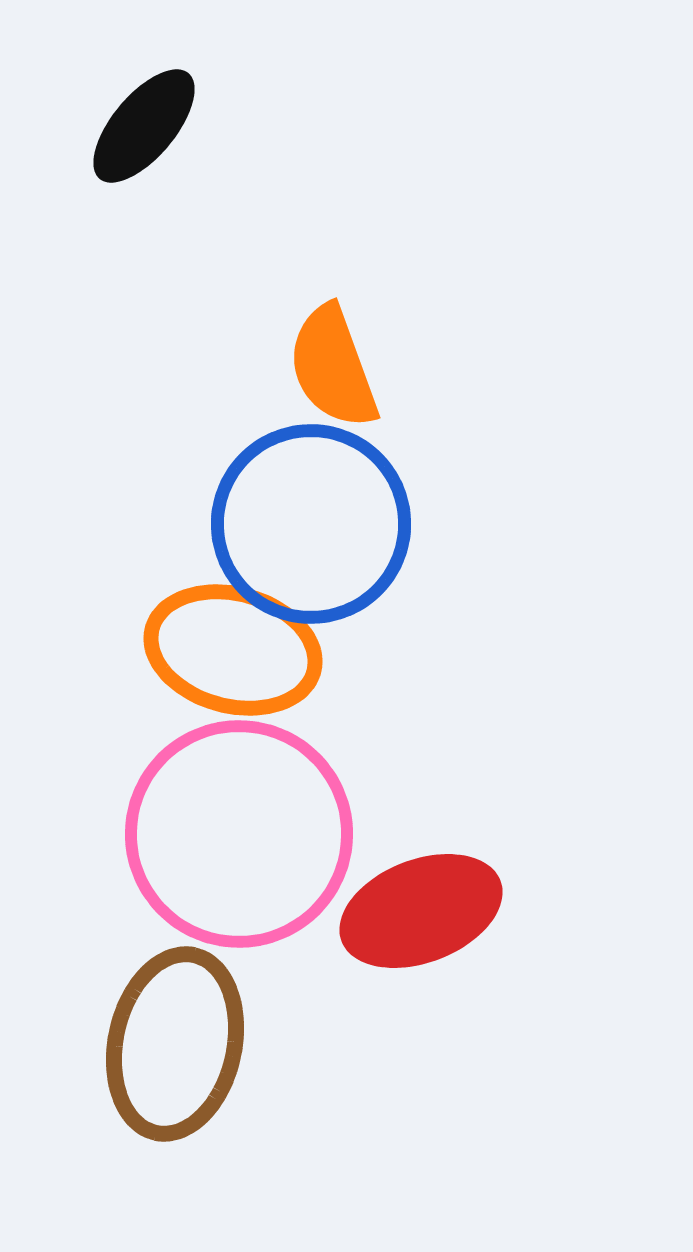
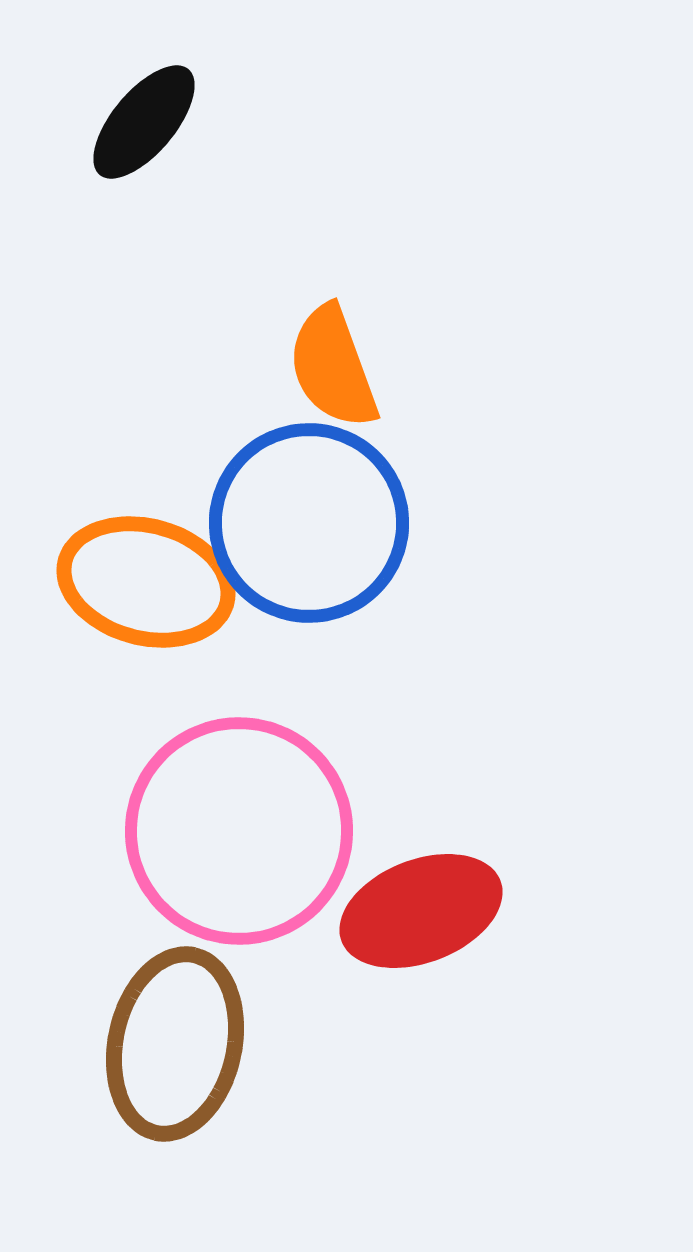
black ellipse: moved 4 px up
blue circle: moved 2 px left, 1 px up
orange ellipse: moved 87 px left, 68 px up
pink circle: moved 3 px up
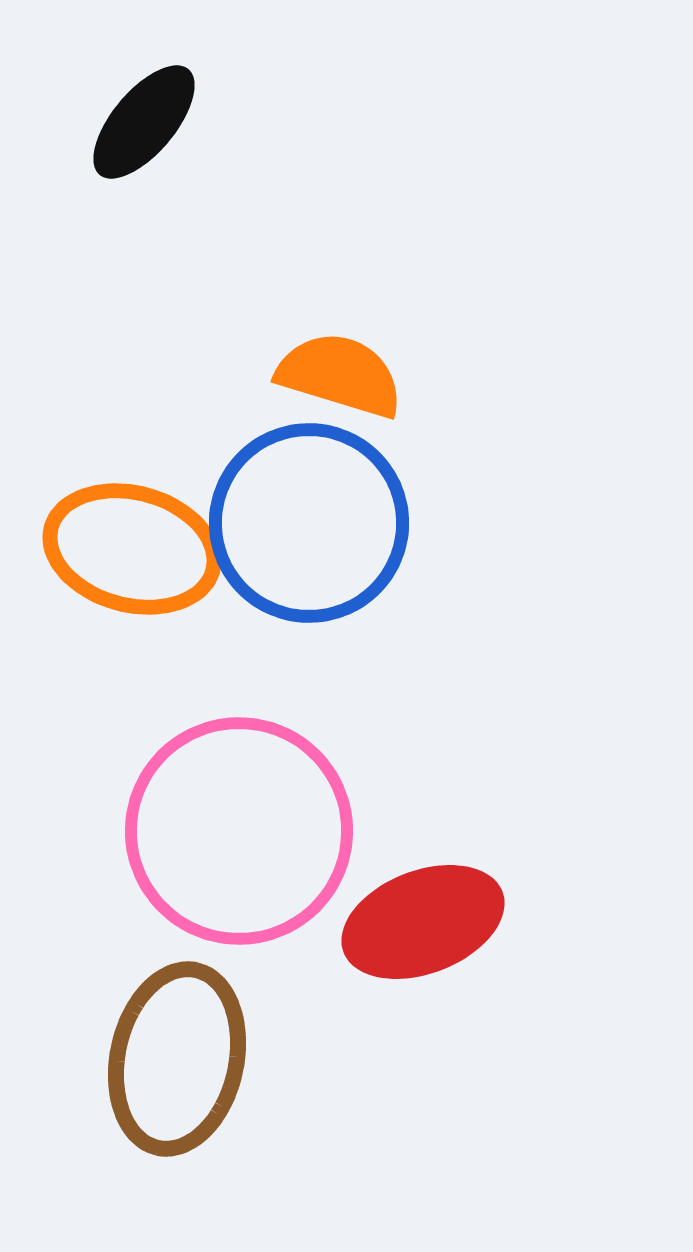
orange semicircle: moved 7 px right, 8 px down; rotated 127 degrees clockwise
orange ellipse: moved 14 px left, 33 px up
red ellipse: moved 2 px right, 11 px down
brown ellipse: moved 2 px right, 15 px down
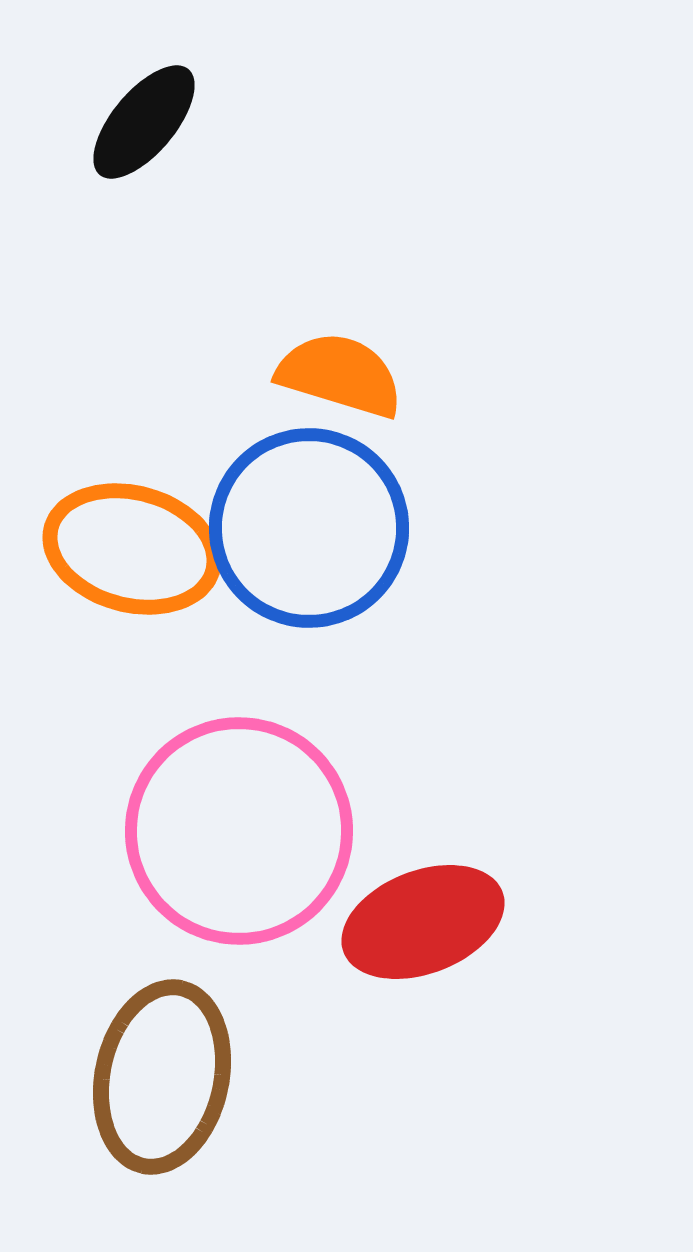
blue circle: moved 5 px down
brown ellipse: moved 15 px left, 18 px down
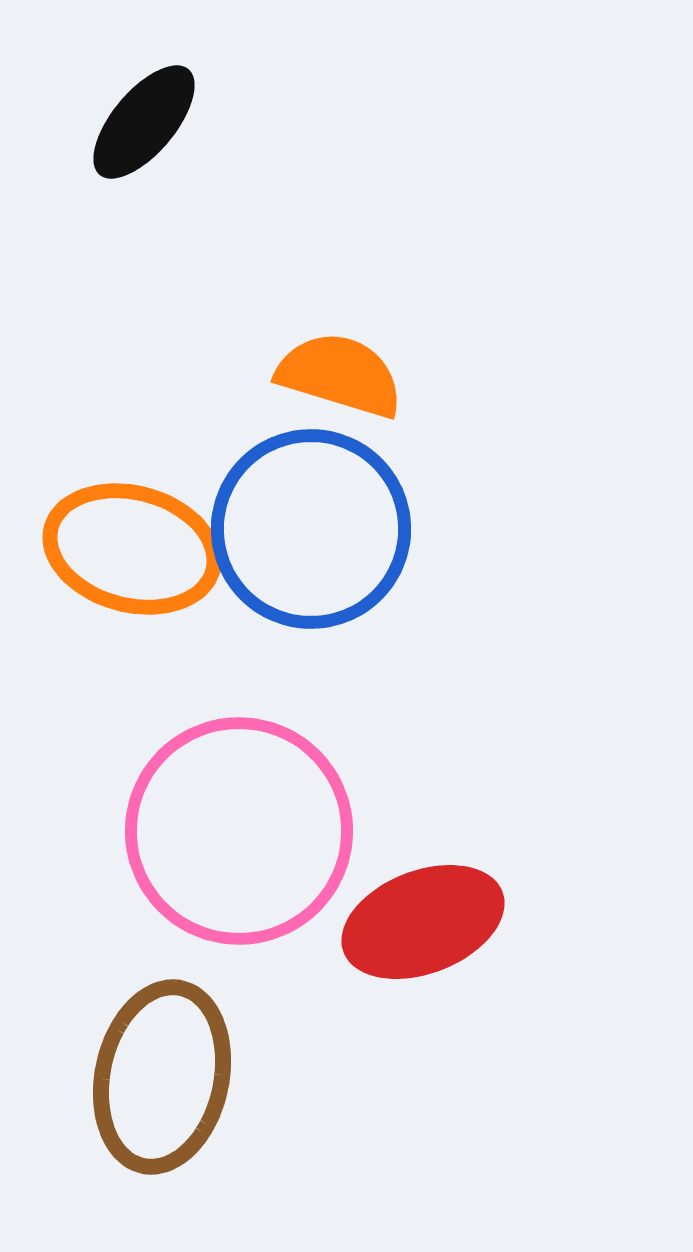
blue circle: moved 2 px right, 1 px down
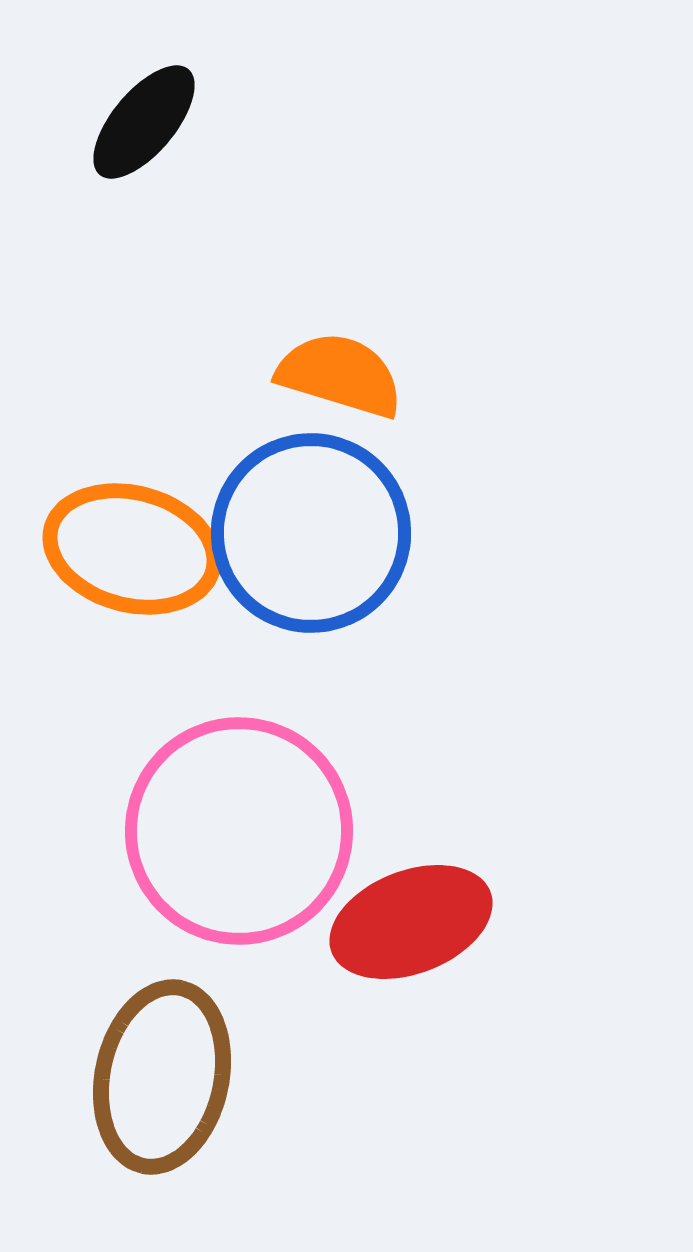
blue circle: moved 4 px down
red ellipse: moved 12 px left
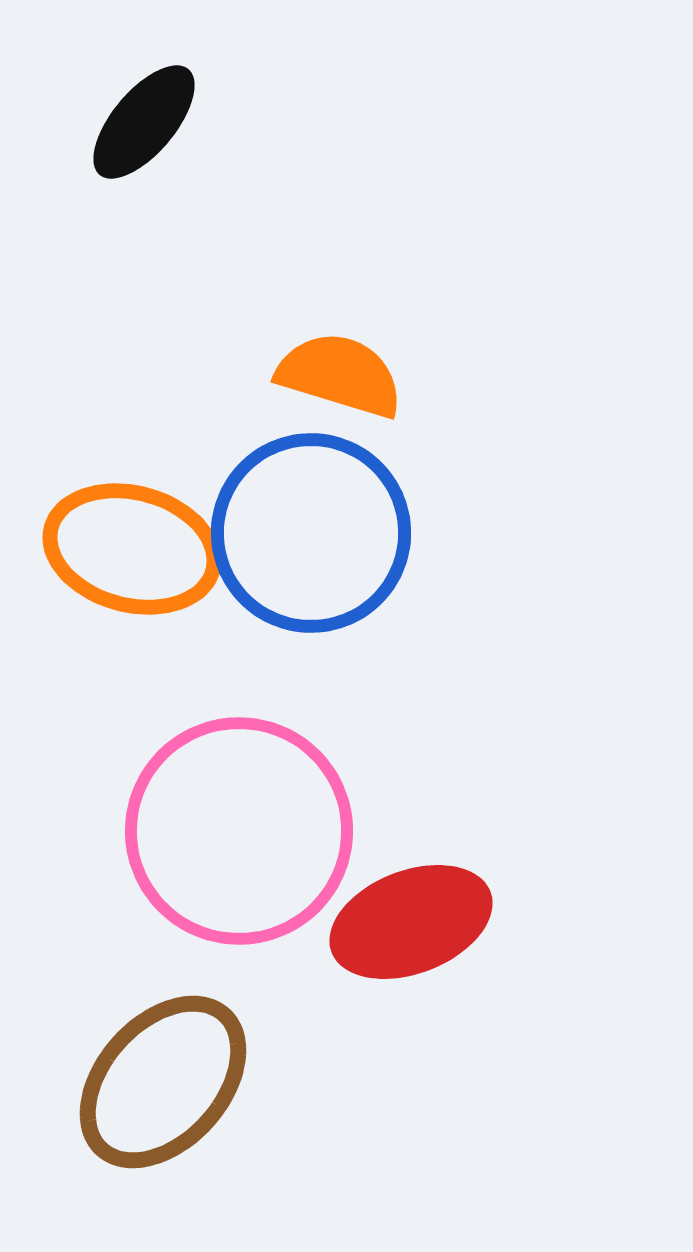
brown ellipse: moved 1 px right, 5 px down; rotated 30 degrees clockwise
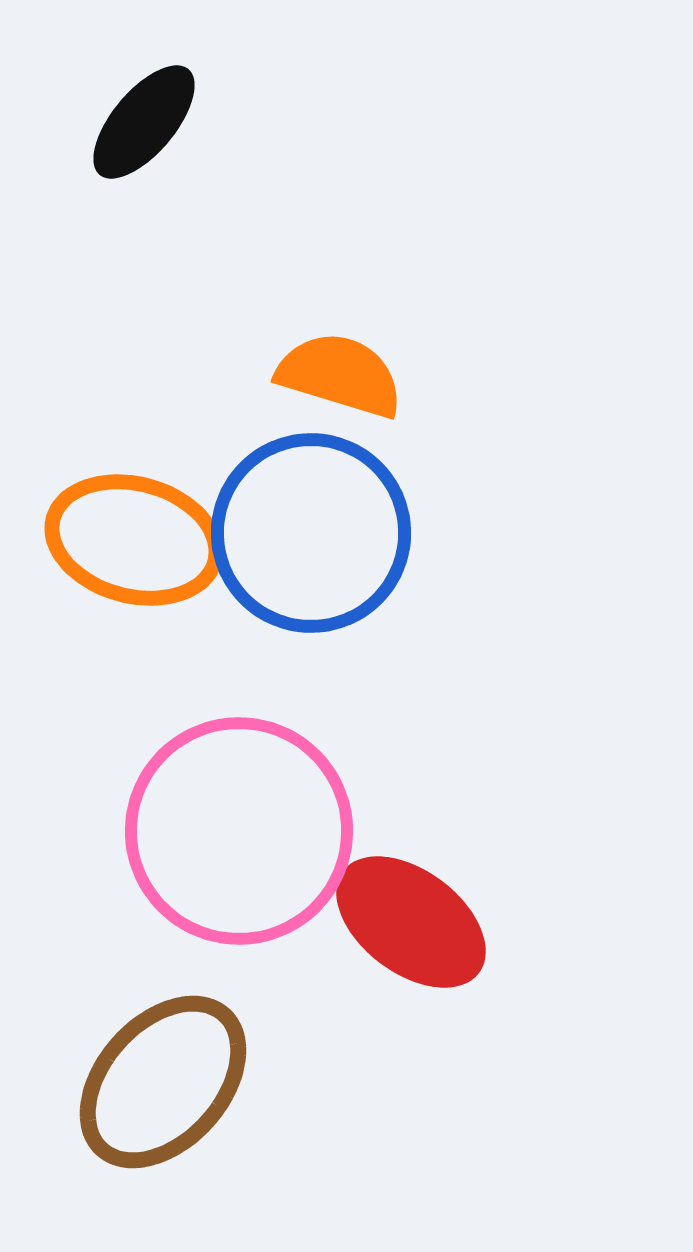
orange ellipse: moved 2 px right, 9 px up
red ellipse: rotated 58 degrees clockwise
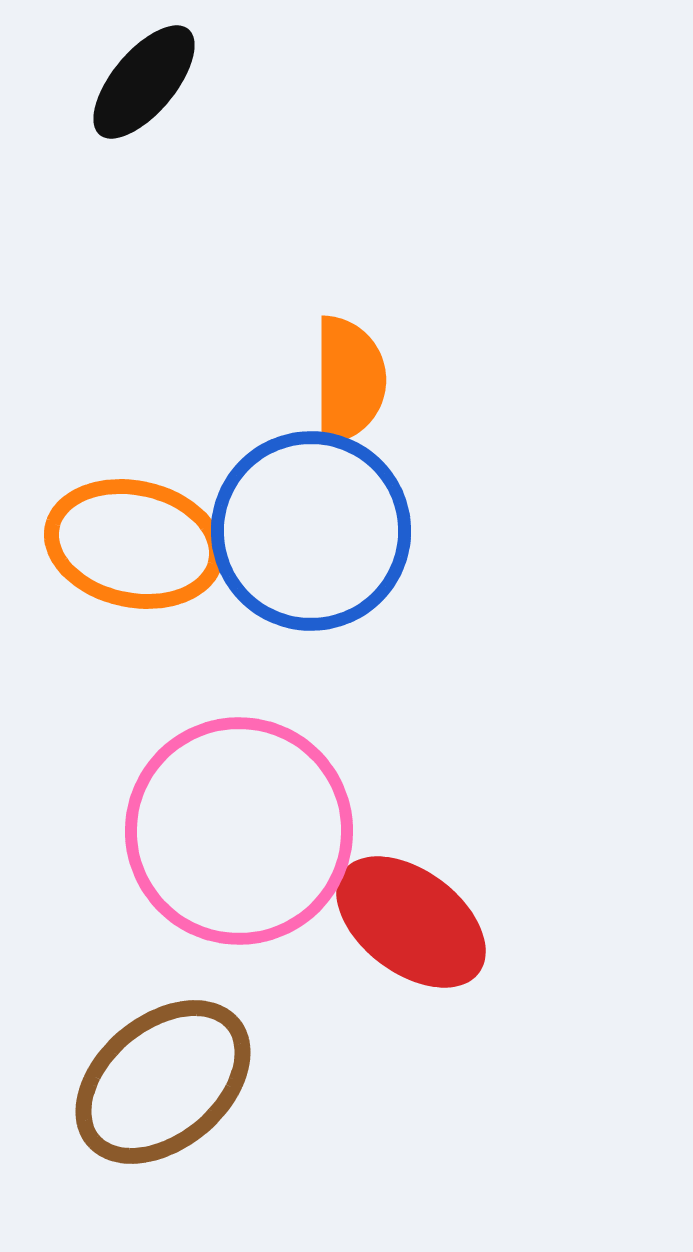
black ellipse: moved 40 px up
orange semicircle: moved 9 px right, 5 px down; rotated 73 degrees clockwise
blue circle: moved 2 px up
orange ellipse: moved 4 px down; rotated 3 degrees counterclockwise
brown ellipse: rotated 8 degrees clockwise
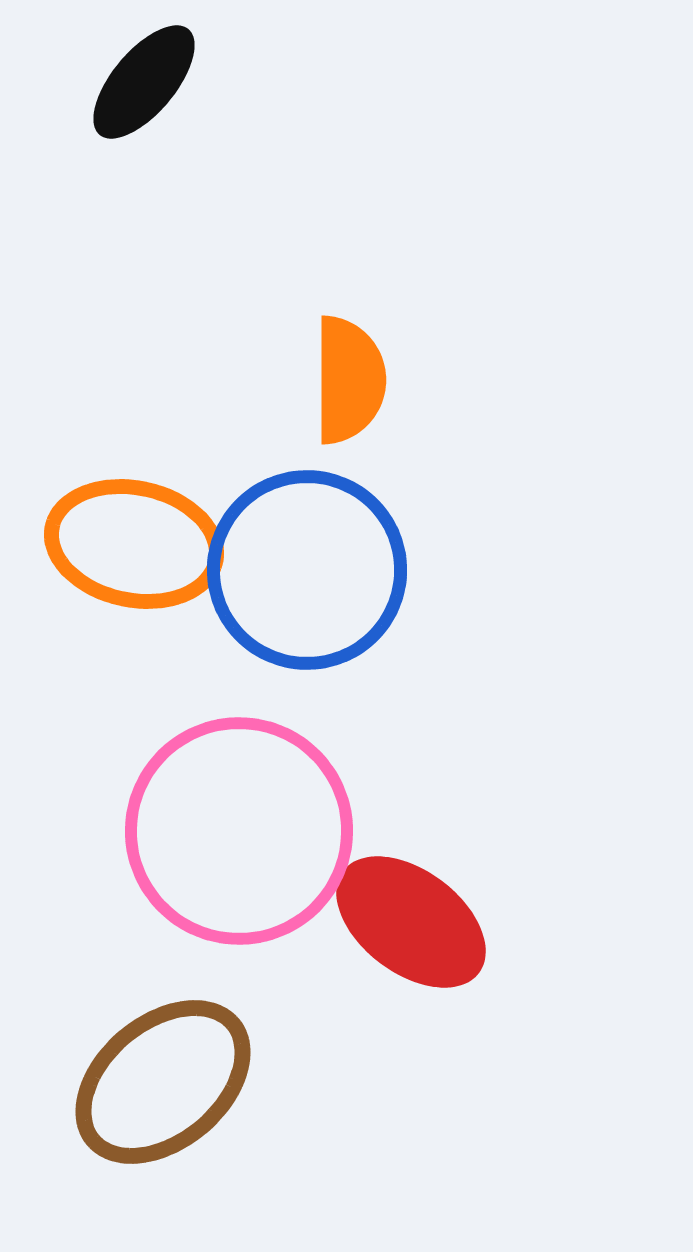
blue circle: moved 4 px left, 39 px down
